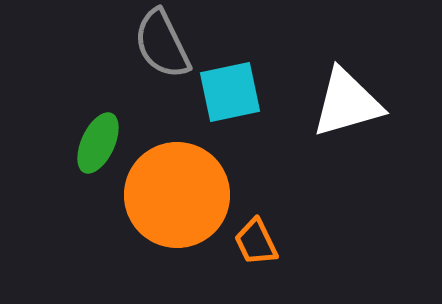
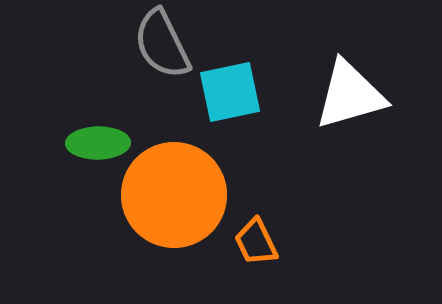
white triangle: moved 3 px right, 8 px up
green ellipse: rotated 64 degrees clockwise
orange circle: moved 3 px left
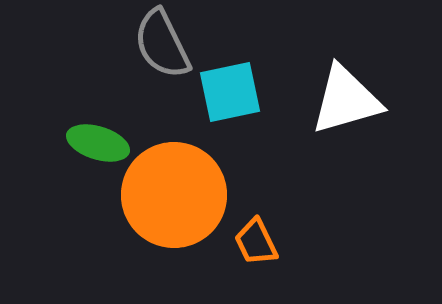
white triangle: moved 4 px left, 5 px down
green ellipse: rotated 18 degrees clockwise
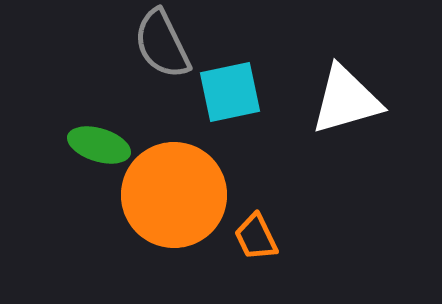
green ellipse: moved 1 px right, 2 px down
orange trapezoid: moved 5 px up
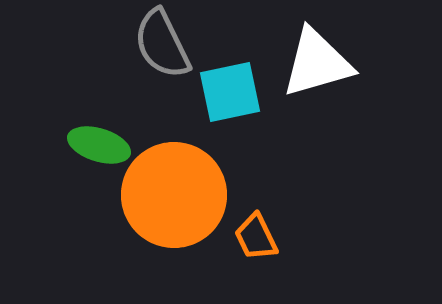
white triangle: moved 29 px left, 37 px up
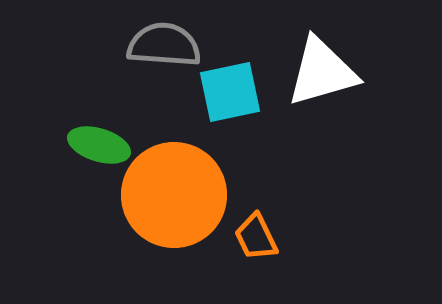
gray semicircle: moved 2 px right, 1 px down; rotated 120 degrees clockwise
white triangle: moved 5 px right, 9 px down
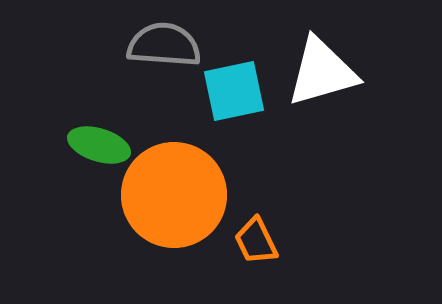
cyan square: moved 4 px right, 1 px up
orange trapezoid: moved 4 px down
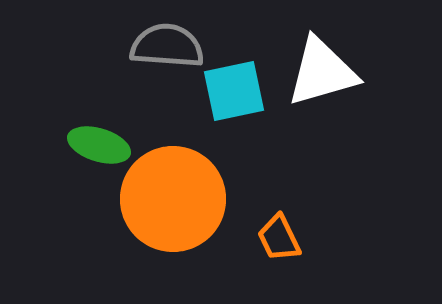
gray semicircle: moved 3 px right, 1 px down
orange circle: moved 1 px left, 4 px down
orange trapezoid: moved 23 px right, 3 px up
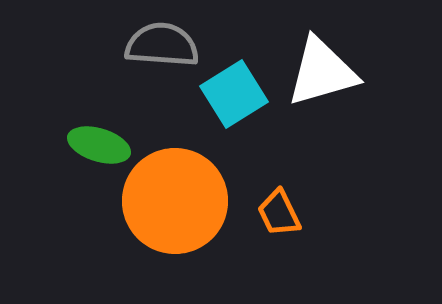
gray semicircle: moved 5 px left, 1 px up
cyan square: moved 3 px down; rotated 20 degrees counterclockwise
orange circle: moved 2 px right, 2 px down
orange trapezoid: moved 25 px up
